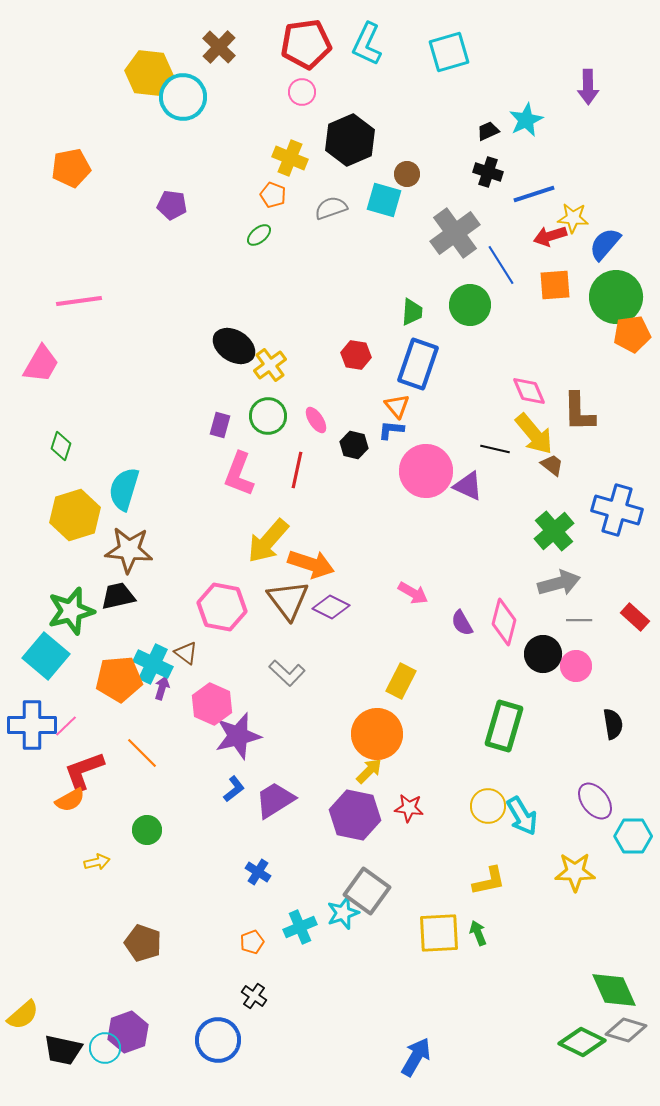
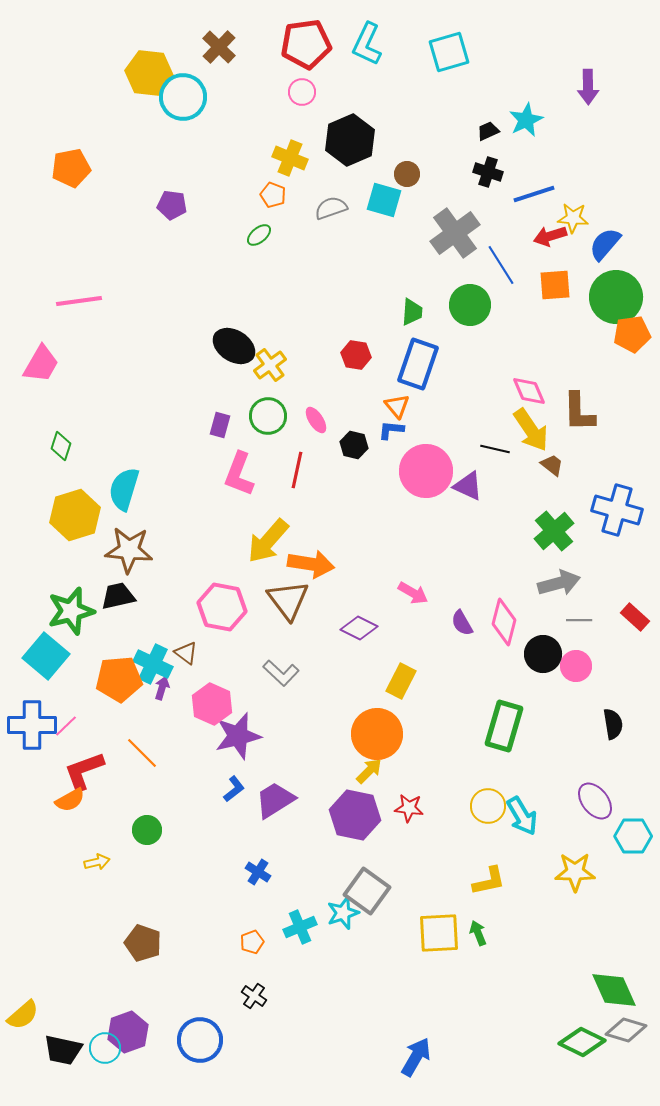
yellow arrow at (534, 434): moved 3 px left, 4 px up; rotated 6 degrees clockwise
orange arrow at (311, 564): rotated 9 degrees counterclockwise
purple diamond at (331, 607): moved 28 px right, 21 px down
gray L-shape at (287, 673): moved 6 px left
blue circle at (218, 1040): moved 18 px left
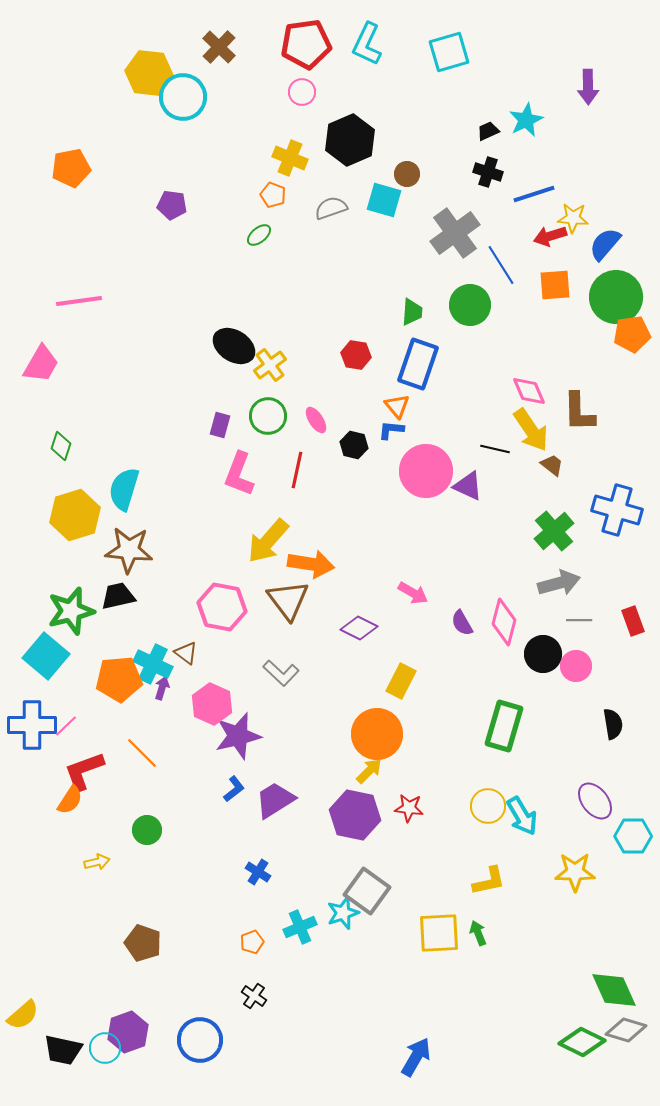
red rectangle at (635, 617): moved 2 px left, 4 px down; rotated 28 degrees clockwise
orange semicircle at (70, 800): rotated 28 degrees counterclockwise
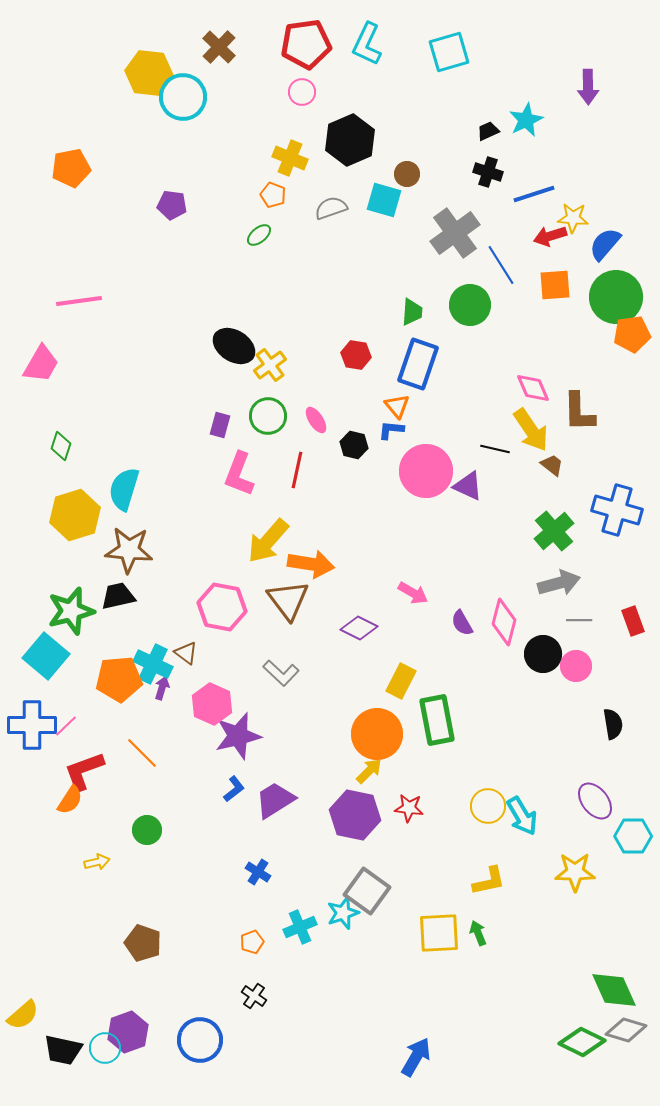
pink diamond at (529, 391): moved 4 px right, 3 px up
green rectangle at (504, 726): moved 67 px left, 6 px up; rotated 27 degrees counterclockwise
